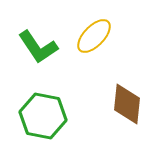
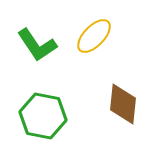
green L-shape: moved 1 px left, 2 px up
brown diamond: moved 4 px left
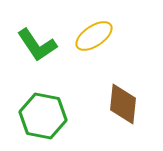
yellow ellipse: rotated 12 degrees clockwise
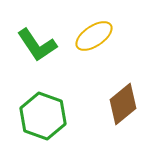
brown diamond: rotated 45 degrees clockwise
green hexagon: rotated 9 degrees clockwise
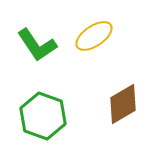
brown diamond: rotated 9 degrees clockwise
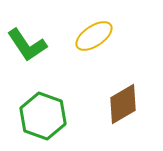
green L-shape: moved 10 px left
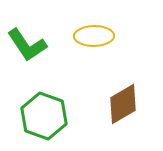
yellow ellipse: rotated 33 degrees clockwise
green hexagon: moved 1 px right
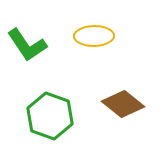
brown diamond: rotated 69 degrees clockwise
green hexagon: moved 6 px right
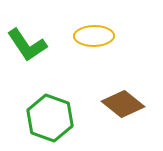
green hexagon: moved 2 px down
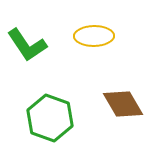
brown diamond: rotated 21 degrees clockwise
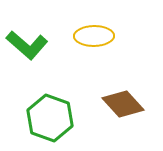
green L-shape: rotated 15 degrees counterclockwise
brown diamond: rotated 12 degrees counterclockwise
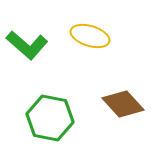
yellow ellipse: moved 4 px left; rotated 18 degrees clockwise
green hexagon: rotated 9 degrees counterclockwise
